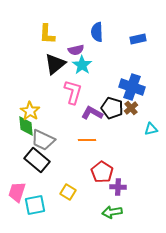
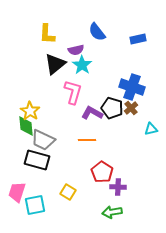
blue semicircle: rotated 36 degrees counterclockwise
black rectangle: rotated 25 degrees counterclockwise
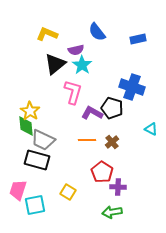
yellow L-shape: rotated 110 degrees clockwise
brown cross: moved 19 px left, 34 px down
cyan triangle: rotated 40 degrees clockwise
pink trapezoid: moved 1 px right, 2 px up
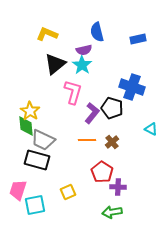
blue semicircle: rotated 24 degrees clockwise
purple semicircle: moved 8 px right
purple L-shape: rotated 100 degrees clockwise
yellow square: rotated 35 degrees clockwise
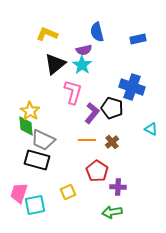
red pentagon: moved 5 px left, 1 px up
pink trapezoid: moved 1 px right, 3 px down
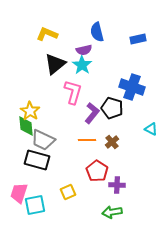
purple cross: moved 1 px left, 2 px up
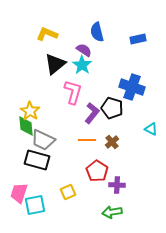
purple semicircle: rotated 133 degrees counterclockwise
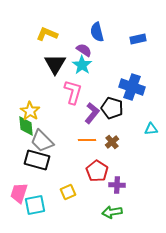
black triangle: rotated 20 degrees counterclockwise
cyan triangle: rotated 32 degrees counterclockwise
gray trapezoid: moved 1 px left, 1 px down; rotated 20 degrees clockwise
